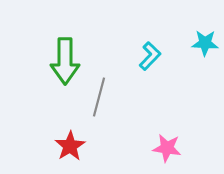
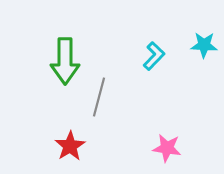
cyan star: moved 1 px left, 2 px down
cyan L-shape: moved 4 px right
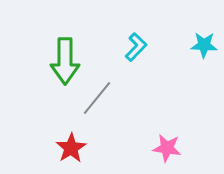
cyan L-shape: moved 18 px left, 9 px up
gray line: moved 2 px left, 1 px down; rotated 24 degrees clockwise
red star: moved 1 px right, 2 px down
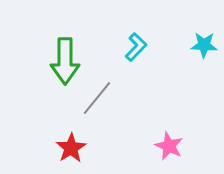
pink star: moved 2 px right, 2 px up; rotated 16 degrees clockwise
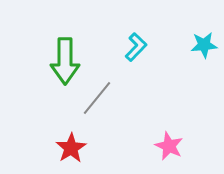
cyan star: rotated 8 degrees counterclockwise
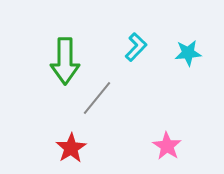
cyan star: moved 16 px left, 8 px down
pink star: moved 2 px left; rotated 8 degrees clockwise
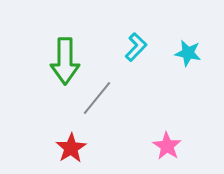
cyan star: rotated 16 degrees clockwise
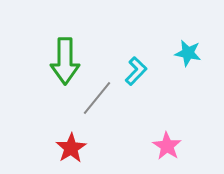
cyan L-shape: moved 24 px down
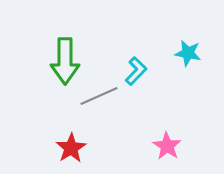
gray line: moved 2 px right, 2 px up; rotated 27 degrees clockwise
